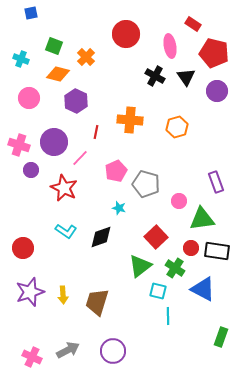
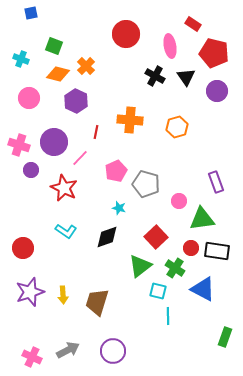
orange cross at (86, 57): moved 9 px down
black diamond at (101, 237): moved 6 px right
green rectangle at (221, 337): moved 4 px right
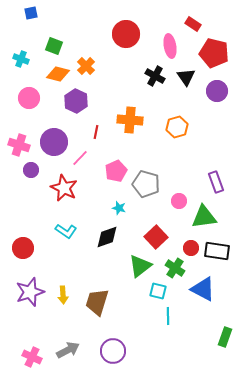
green triangle at (202, 219): moved 2 px right, 2 px up
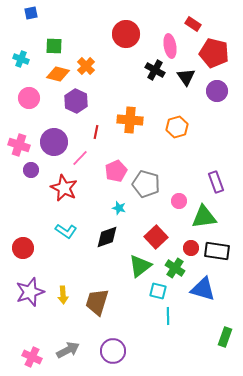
green square at (54, 46): rotated 18 degrees counterclockwise
black cross at (155, 76): moved 6 px up
blue triangle at (203, 289): rotated 12 degrees counterclockwise
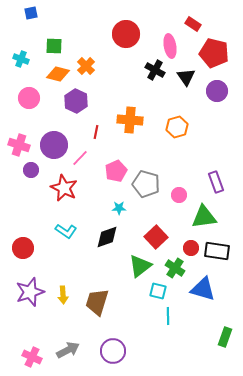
purple circle at (54, 142): moved 3 px down
pink circle at (179, 201): moved 6 px up
cyan star at (119, 208): rotated 16 degrees counterclockwise
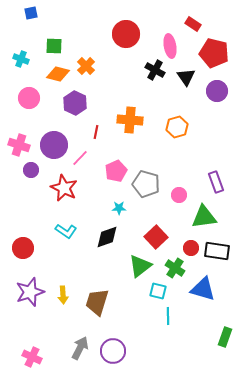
purple hexagon at (76, 101): moved 1 px left, 2 px down
gray arrow at (68, 350): moved 12 px right, 2 px up; rotated 35 degrees counterclockwise
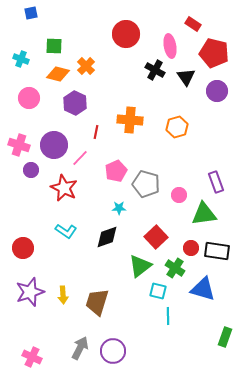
green triangle at (204, 217): moved 3 px up
